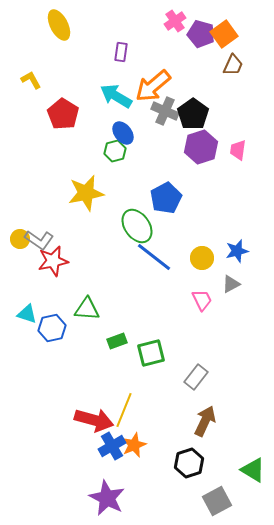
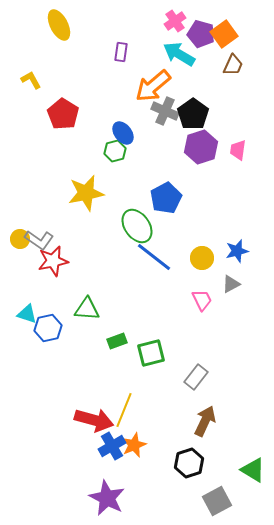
cyan arrow at (116, 96): moved 63 px right, 42 px up
blue hexagon at (52, 328): moved 4 px left
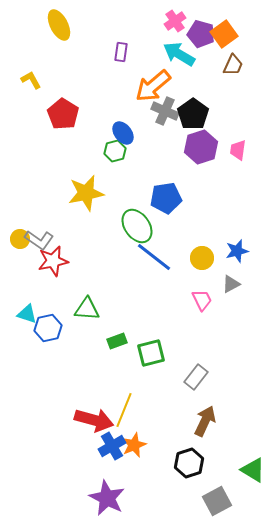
blue pentagon at (166, 198): rotated 20 degrees clockwise
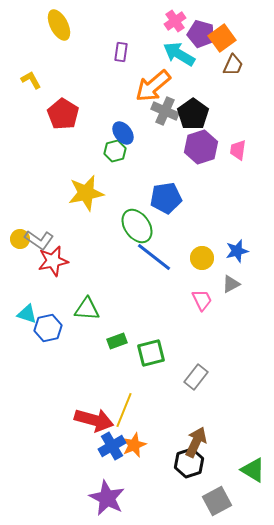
orange square at (224, 34): moved 2 px left, 4 px down
brown arrow at (205, 421): moved 9 px left, 21 px down
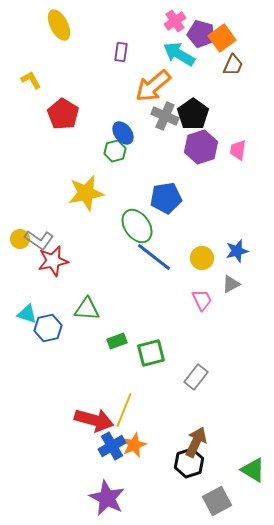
gray cross at (165, 111): moved 5 px down
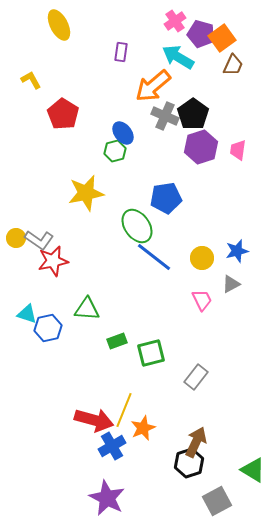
cyan arrow at (179, 54): moved 1 px left, 3 px down
yellow circle at (20, 239): moved 4 px left, 1 px up
orange star at (134, 445): moved 9 px right, 17 px up
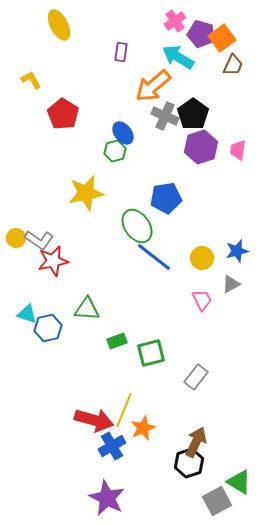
green triangle at (253, 470): moved 14 px left, 12 px down
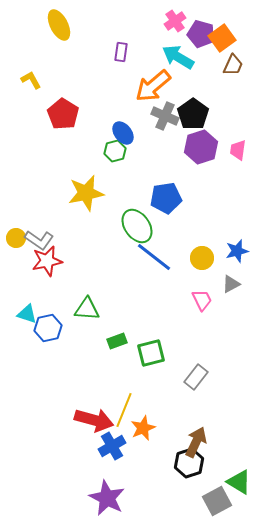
red star at (53, 261): moved 6 px left
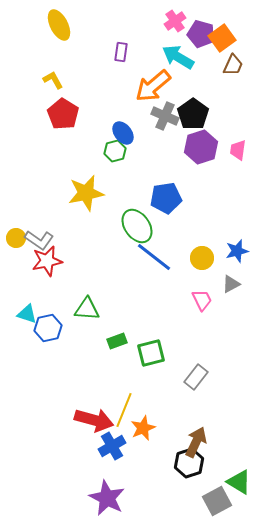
yellow L-shape at (31, 80): moved 22 px right
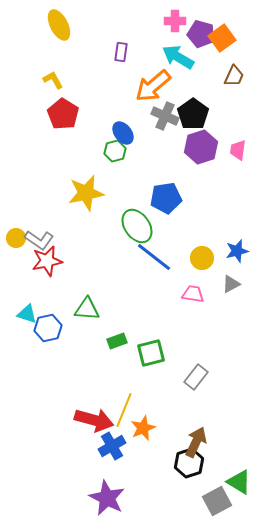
pink cross at (175, 21): rotated 35 degrees clockwise
brown trapezoid at (233, 65): moved 1 px right, 11 px down
pink trapezoid at (202, 300): moved 9 px left, 6 px up; rotated 55 degrees counterclockwise
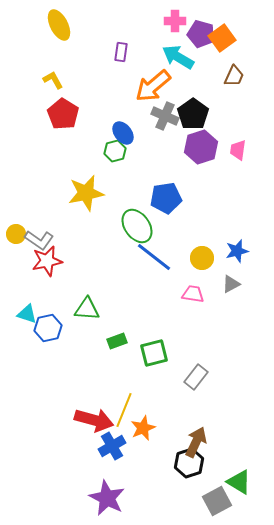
yellow circle at (16, 238): moved 4 px up
green square at (151, 353): moved 3 px right
